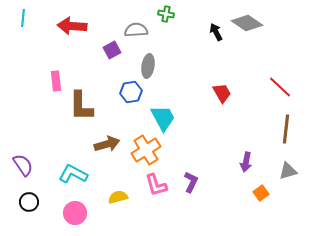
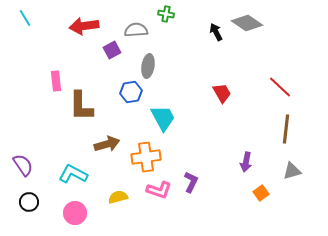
cyan line: moved 2 px right; rotated 36 degrees counterclockwise
red arrow: moved 12 px right; rotated 12 degrees counterclockwise
orange cross: moved 7 px down; rotated 24 degrees clockwise
gray triangle: moved 4 px right
pink L-shape: moved 3 px right, 5 px down; rotated 55 degrees counterclockwise
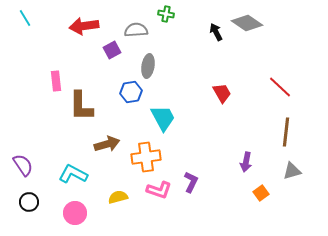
brown line: moved 3 px down
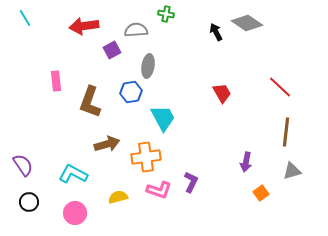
brown L-shape: moved 9 px right, 4 px up; rotated 20 degrees clockwise
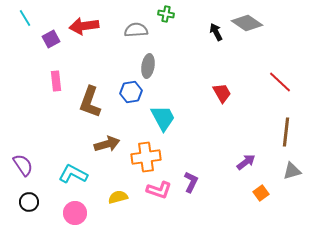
purple square: moved 61 px left, 11 px up
red line: moved 5 px up
purple arrow: rotated 138 degrees counterclockwise
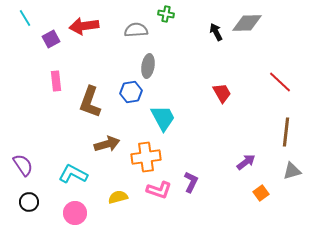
gray diamond: rotated 36 degrees counterclockwise
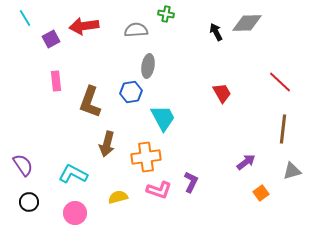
brown line: moved 3 px left, 3 px up
brown arrow: rotated 120 degrees clockwise
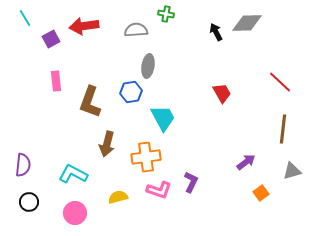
purple semicircle: rotated 40 degrees clockwise
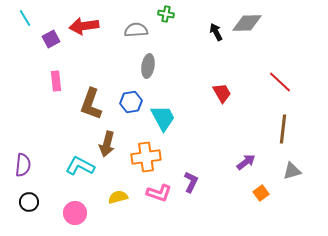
blue hexagon: moved 10 px down
brown L-shape: moved 1 px right, 2 px down
cyan L-shape: moved 7 px right, 8 px up
pink L-shape: moved 3 px down
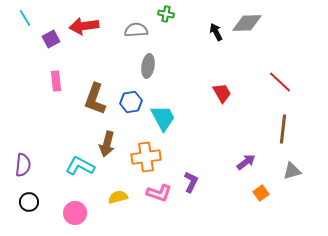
brown L-shape: moved 4 px right, 5 px up
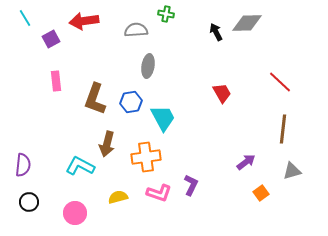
red arrow: moved 5 px up
purple L-shape: moved 3 px down
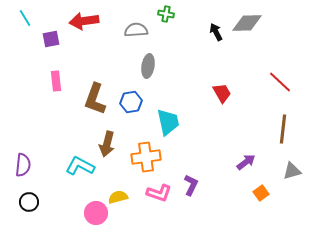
purple square: rotated 18 degrees clockwise
cyan trapezoid: moved 5 px right, 4 px down; rotated 16 degrees clockwise
pink circle: moved 21 px right
